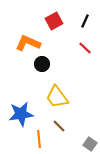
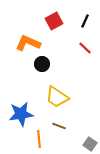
yellow trapezoid: rotated 20 degrees counterclockwise
brown line: rotated 24 degrees counterclockwise
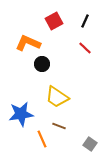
orange line: moved 3 px right; rotated 18 degrees counterclockwise
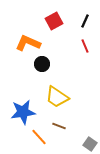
red line: moved 2 px up; rotated 24 degrees clockwise
blue star: moved 2 px right, 2 px up
orange line: moved 3 px left, 2 px up; rotated 18 degrees counterclockwise
